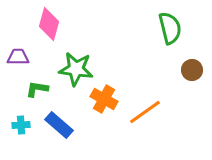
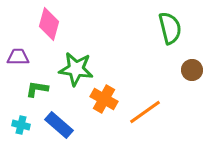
cyan cross: rotated 18 degrees clockwise
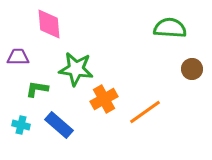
pink diamond: rotated 20 degrees counterclockwise
green semicircle: rotated 72 degrees counterclockwise
brown circle: moved 1 px up
orange cross: rotated 32 degrees clockwise
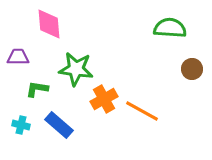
orange line: moved 3 px left, 1 px up; rotated 64 degrees clockwise
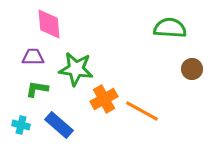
purple trapezoid: moved 15 px right
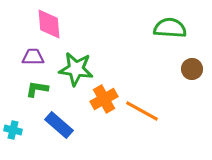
cyan cross: moved 8 px left, 5 px down
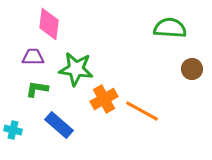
pink diamond: rotated 12 degrees clockwise
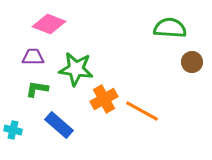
pink diamond: rotated 76 degrees counterclockwise
brown circle: moved 7 px up
